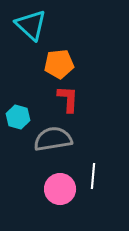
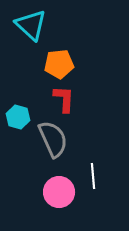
red L-shape: moved 4 px left
gray semicircle: rotated 75 degrees clockwise
white line: rotated 10 degrees counterclockwise
pink circle: moved 1 px left, 3 px down
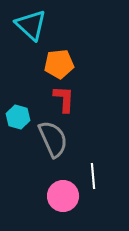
pink circle: moved 4 px right, 4 px down
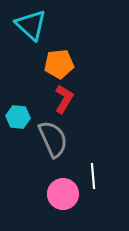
red L-shape: rotated 28 degrees clockwise
cyan hexagon: rotated 10 degrees counterclockwise
pink circle: moved 2 px up
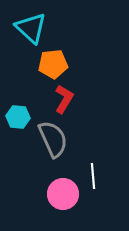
cyan triangle: moved 3 px down
orange pentagon: moved 6 px left
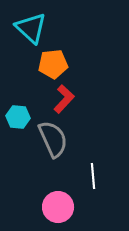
red L-shape: rotated 12 degrees clockwise
pink circle: moved 5 px left, 13 px down
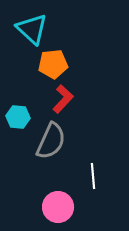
cyan triangle: moved 1 px right, 1 px down
red L-shape: moved 1 px left
gray semicircle: moved 2 px left, 2 px down; rotated 48 degrees clockwise
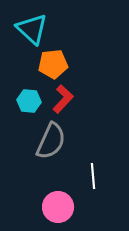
cyan hexagon: moved 11 px right, 16 px up
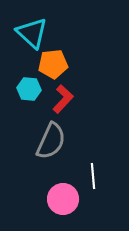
cyan triangle: moved 4 px down
cyan hexagon: moved 12 px up
pink circle: moved 5 px right, 8 px up
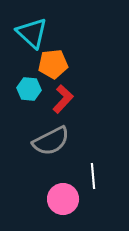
gray semicircle: rotated 39 degrees clockwise
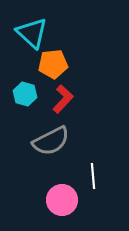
cyan hexagon: moved 4 px left, 5 px down; rotated 10 degrees clockwise
pink circle: moved 1 px left, 1 px down
